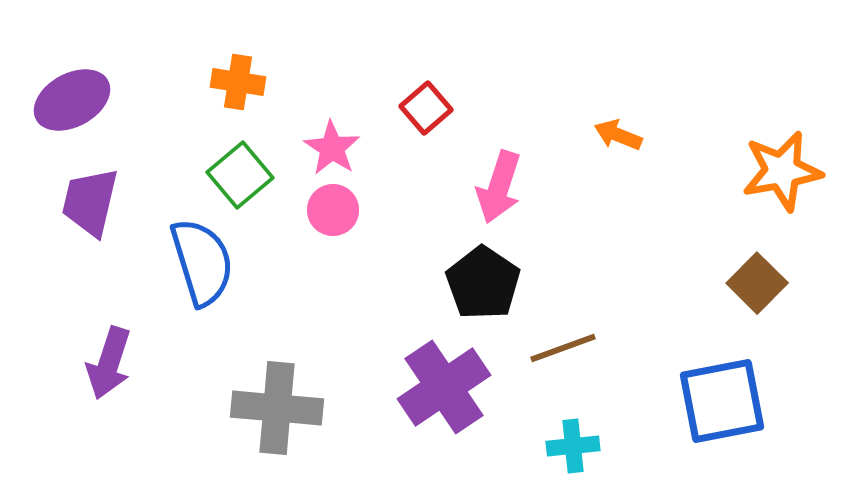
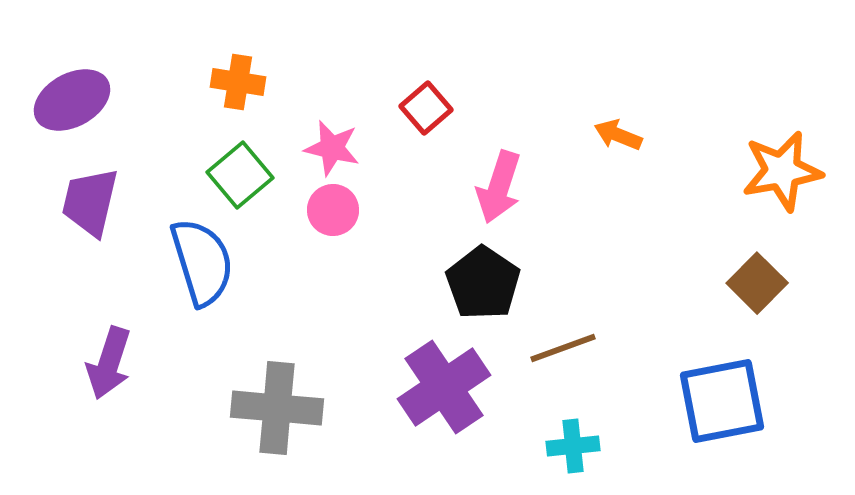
pink star: rotated 20 degrees counterclockwise
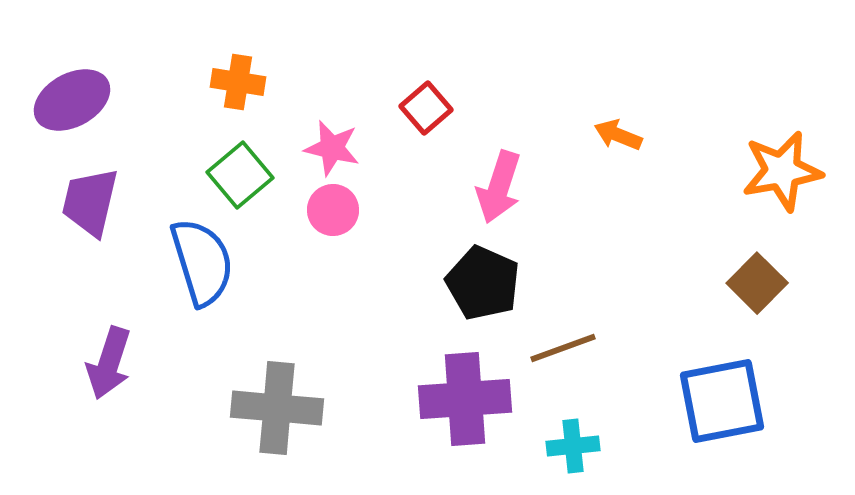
black pentagon: rotated 10 degrees counterclockwise
purple cross: moved 21 px right, 12 px down; rotated 30 degrees clockwise
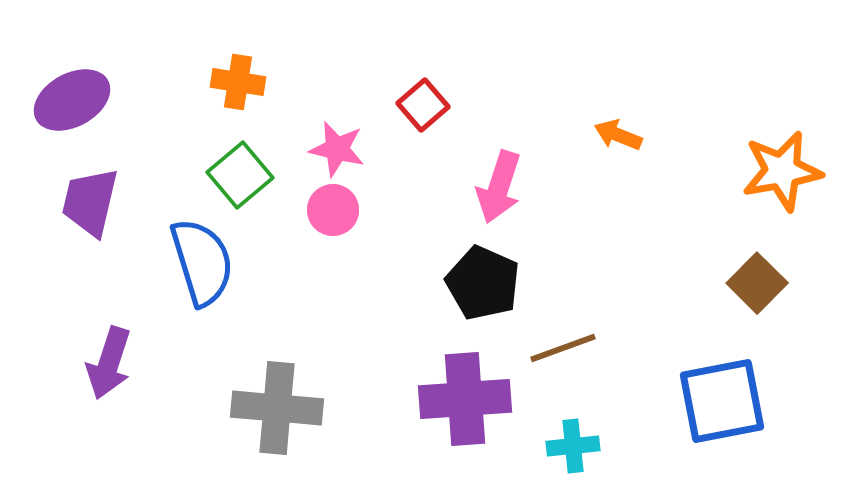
red square: moved 3 px left, 3 px up
pink star: moved 5 px right, 1 px down
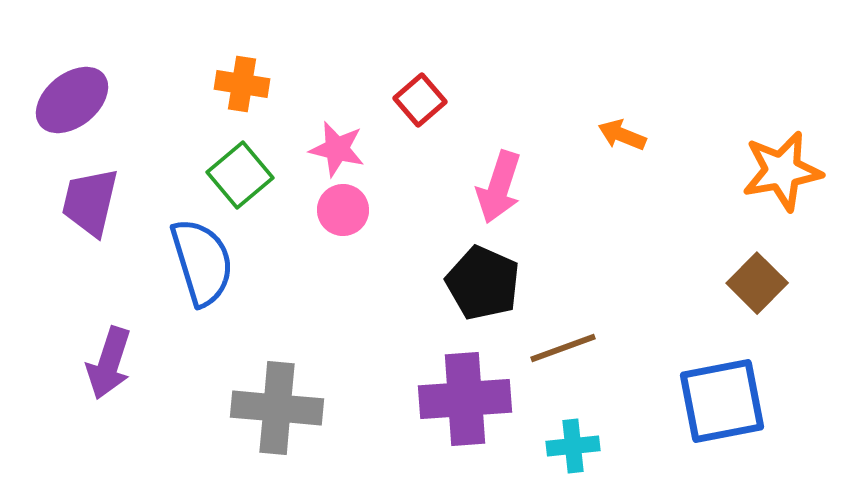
orange cross: moved 4 px right, 2 px down
purple ellipse: rotated 10 degrees counterclockwise
red square: moved 3 px left, 5 px up
orange arrow: moved 4 px right
pink circle: moved 10 px right
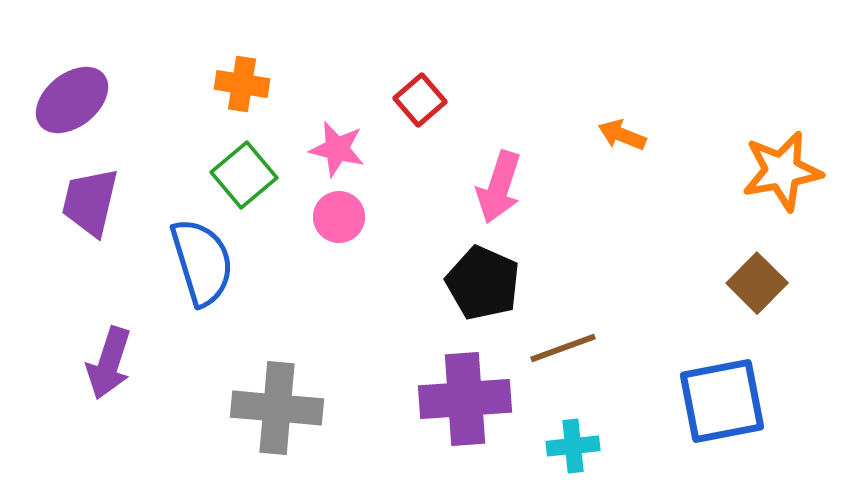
green square: moved 4 px right
pink circle: moved 4 px left, 7 px down
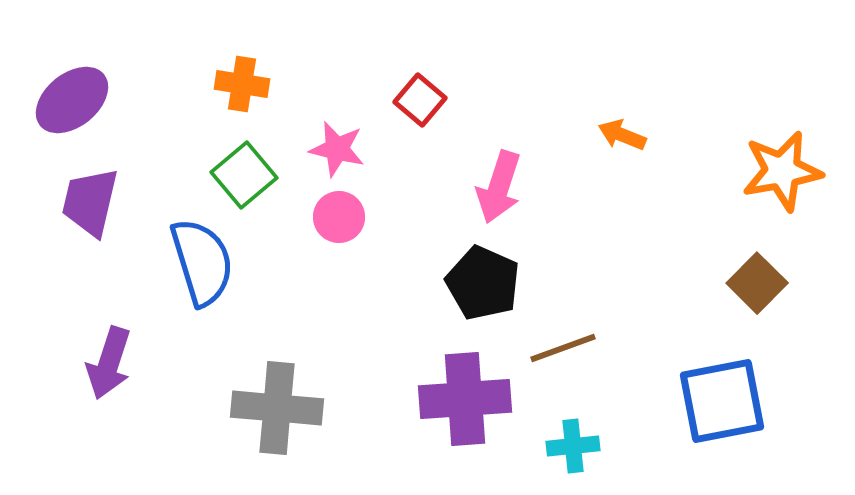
red square: rotated 9 degrees counterclockwise
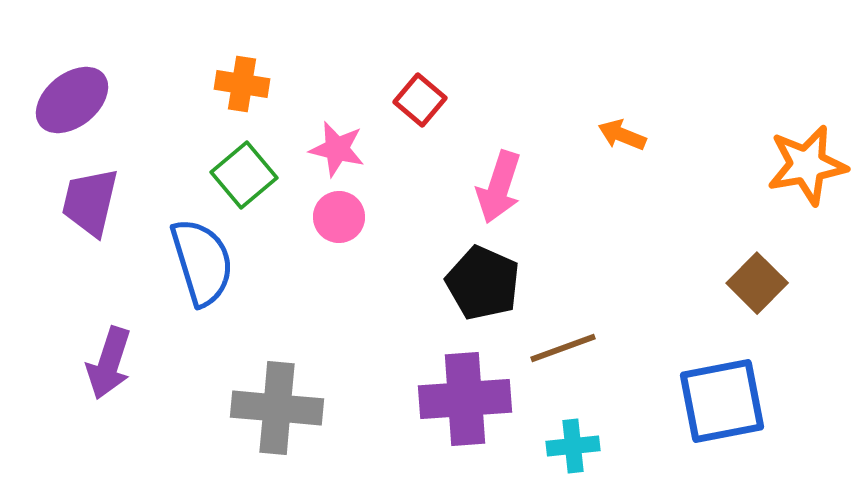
orange star: moved 25 px right, 6 px up
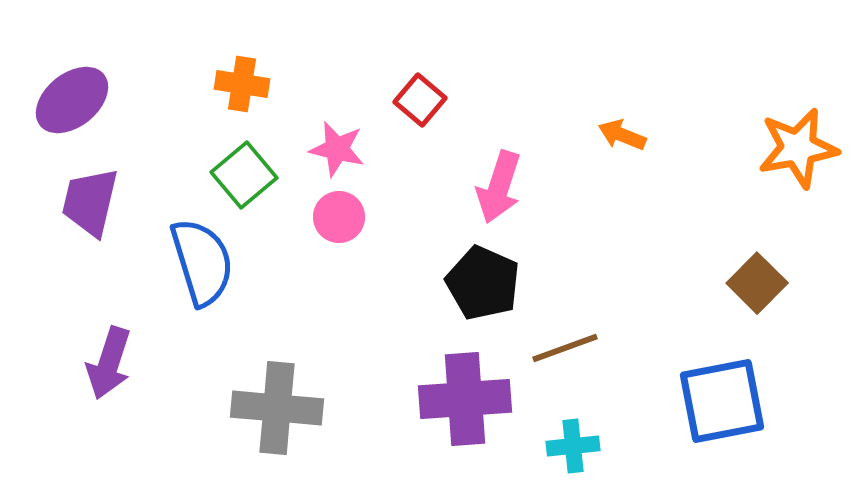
orange star: moved 9 px left, 17 px up
brown line: moved 2 px right
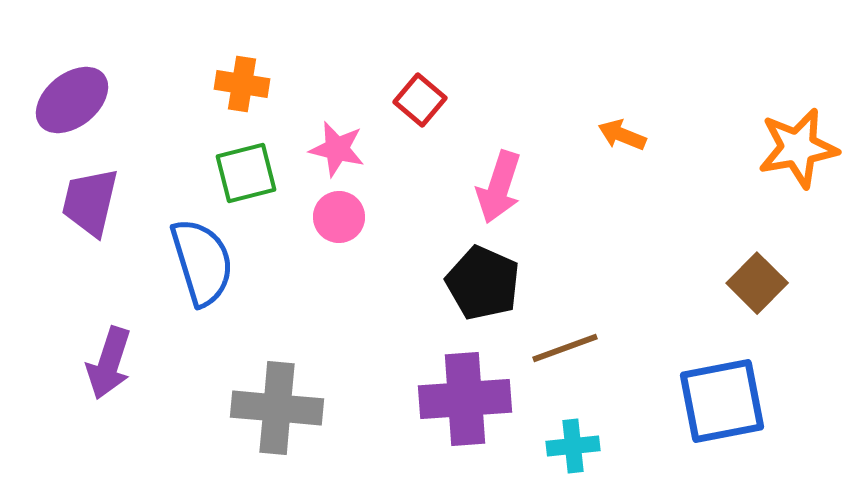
green square: moved 2 px right, 2 px up; rotated 26 degrees clockwise
